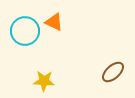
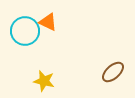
orange triangle: moved 6 px left
yellow star: rotated 10 degrees clockwise
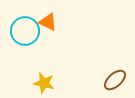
brown ellipse: moved 2 px right, 8 px down
yellow star: moved 2 px down
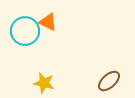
brown ellipse: moved 6 px left, 1 px down
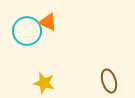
cyan circle: moved 2 px right
brown ellipse: rotated 65 degrees counterclockwise
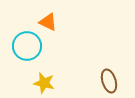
cyan circle: moved 15 px down
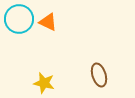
cyan circle: moved 8 px left, 27 px up
brown ellipse: moved 10 px left, 6 px up
